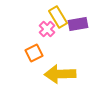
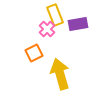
yellow rectangle: moved 3 px left, 2 px up; rotated 10 degrees clockwise
yellow arrow: rotated 76 degrees clockwise
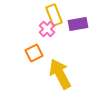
yellow rectangle: moved 1 px left
yellow arrow: rotated 12 degrees counterclockwise
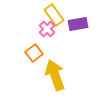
yellow rectangle: rotated 15 degrees counterclockwise
orange square: rotated 12 degrees counterclockwise
yellow arrow: moved 5 px left, 1 px down; rotated 8 degrees clockwise
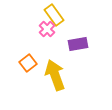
purple rectangle: moved 20 px down
orange square: moved 6 px left, 10 px down
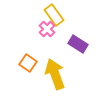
purple rectangle: rotated 42 degrees clockwise
orange square: rotated 18 degrees counterclockwise
yellow arrow: moved 1 px up
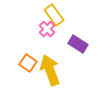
yellow arrow: moved 5 px left, 4 px up
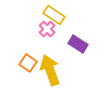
yellow rectangle: rotated 20 degrees counterclockwise
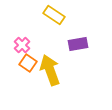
pink cross: moved 25 px left, 16 px down
purple rectangle: rotated 42 degrees counterclockwise
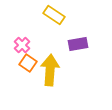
yellow arrow: rotated 24 degrees clockwise
